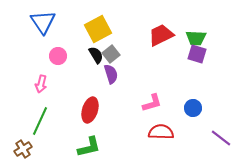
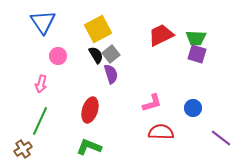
green L-shape: rotated 145 degrees counterclockwise
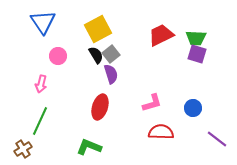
red ellipse: moved 10 px right, 3 px up
purple line: moved 4 px left, 1 px down
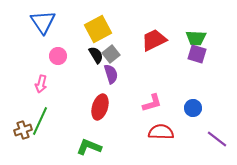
red trapezoid: moved 7 px left, 5 px down
brown cross: moved 19 px up; rotated 12 degrees clockwise
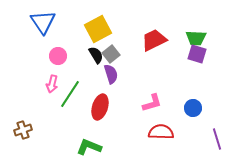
pink arrow: moved 11 px right
green line: moved 30 px right, 27 px up; rotated 8 degrees clockwise
purple line: rotated 35 degrees clockwise
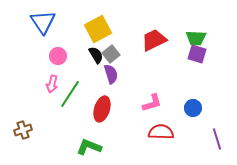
red ellipse: moved 2 px right, 2 px down
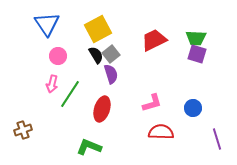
blue triangle: moved 4 px right, 2 px down
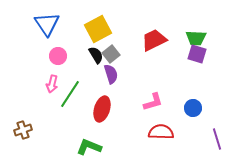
pink L-shape: moved 1 px right, 1 px up
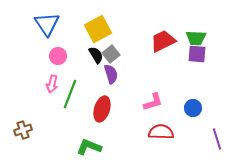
red trapezoid: moved 9 px right, 1 px down
purple square: rotated 12 degrees counterclockwise
green line: rotated 12 degrees counterclockwise
